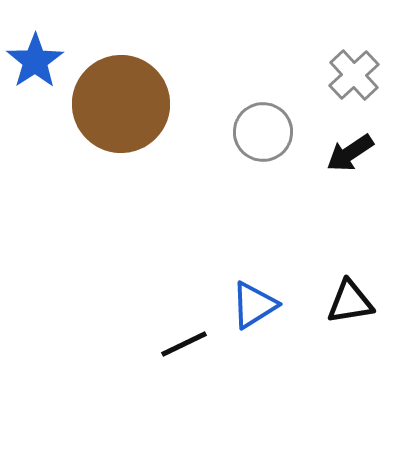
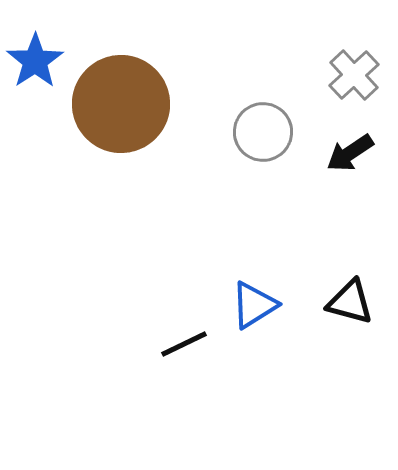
black triangle: rotated 24 degrees clockwise
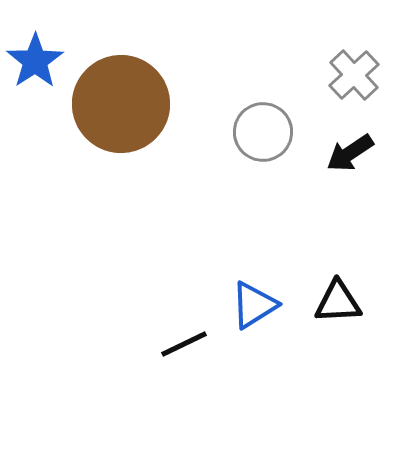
black triangle: moved 12 px left; rotated 18 degrees counterclockwise
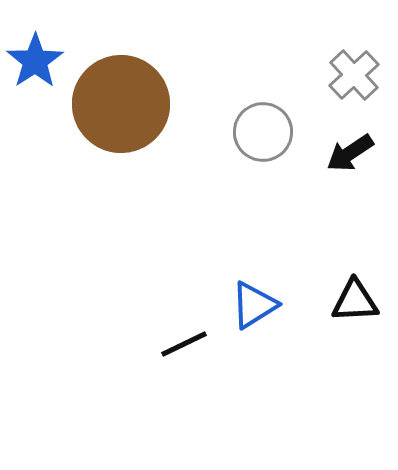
black triangle: moved 17 px right, 1 px up
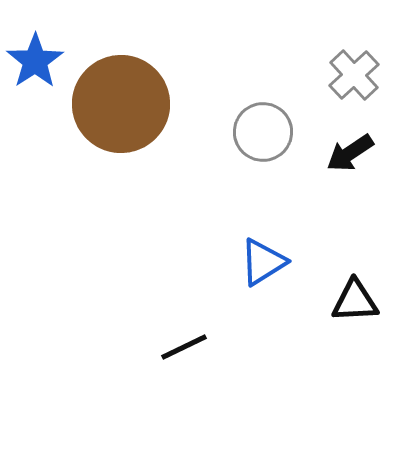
blue triangle: moved 9 px right, 43 px up
black line: moved 3 px down
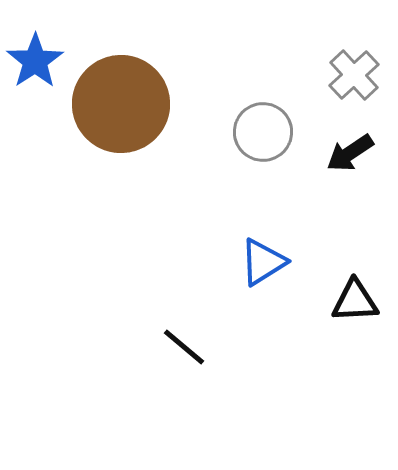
black line: rotated 66 degrees clockwise
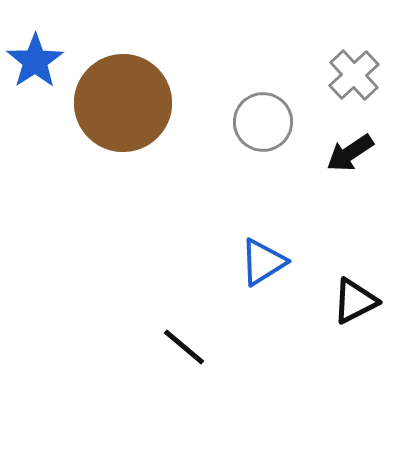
brown circle: moved 2 px right, 1 px up
gray circle: moved 10 px up
black triangle: rotated 24 degrees counterclockwise
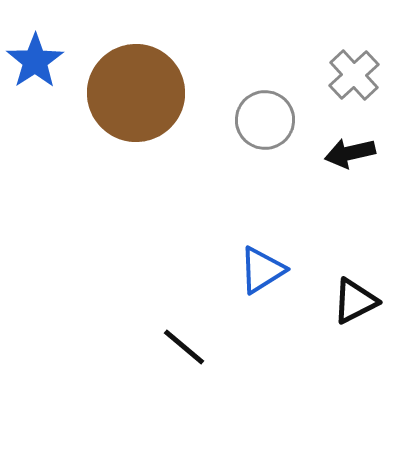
brown circle: moved 13 px right, 10 px up
gray circle: moved 2 px right, 2 px up
black arrow: rotated 21 degrees clockwise
blue triangle: moved 1 px left, 8 px down
